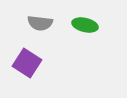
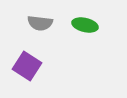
purple square: moved 3 px down
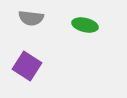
gray semicircle: moved 9 px left, 5 px up
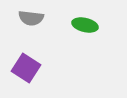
purple square: moved 1 px left, 2 px down
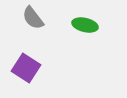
gray semicircle: moved 2 px right; rotated 45 degrees clockwise
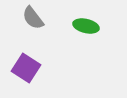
green ellipse: moved 1 px right, 1 px down
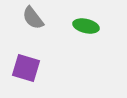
purple square: rotated 16 degrees counterclockwise
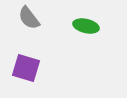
gray semicircle: moved 4 px left
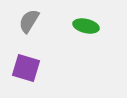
gray semicircle: moved 3 px down; rotated 70 degrees clockwise
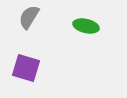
gray semicircle: moved 4 px up
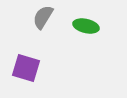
gray semicircle: moved 14 px right
